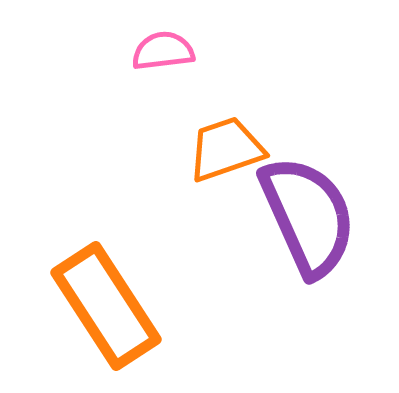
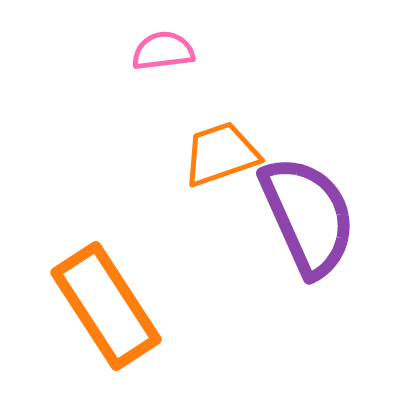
orange trapezoid: moved 5 px left, 5 px down
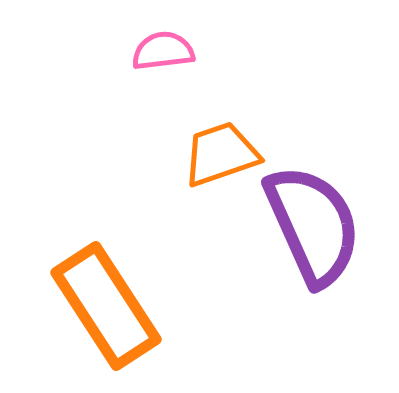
purple semicircle: moved 5 px right, 9 px down
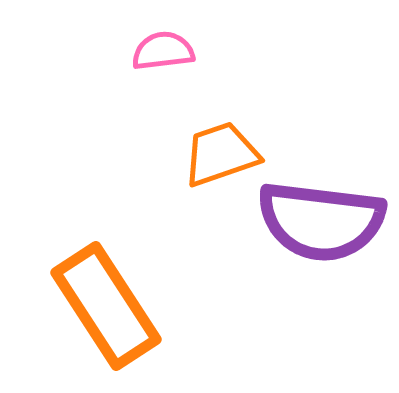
purple semicircle: moved 8 px right, 4 px up; rotated 121 degrees clockwise
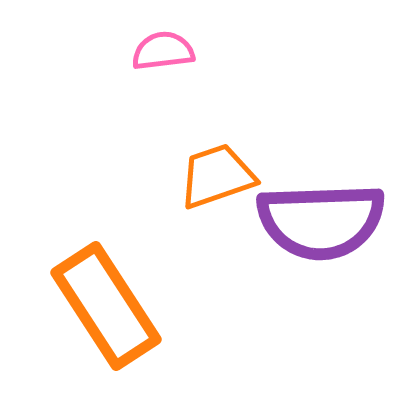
orange trapezoid: moved 4 px left, 22 px down
purple semicircle: rotated 9 degrees counterclockwise
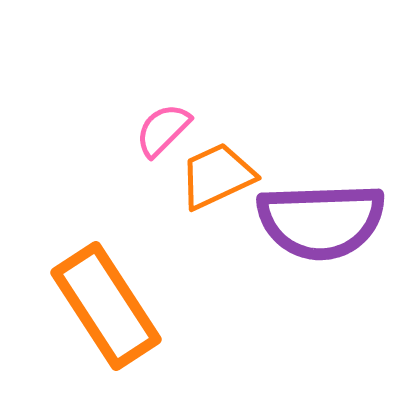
pink semicircle: moved 79 px down; rotated 38 degrees counterclockwise
orange trapezoid: rotated 6 degrees counterclockwise
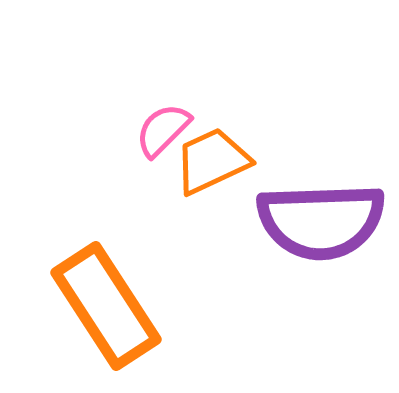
orange trapezoid: moved 5 px left, 15 px up
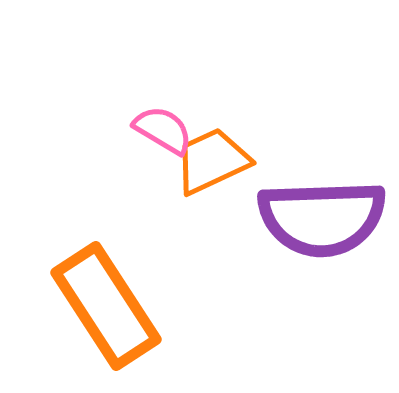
pink semicircle: rotated 76 degrees clockwise
purple semicircle: moved 1 px right, 3 px up
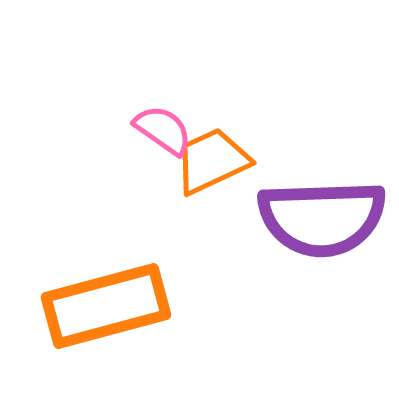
pink semicircle: rotated 4 degrees clockwise
orange rectangle: rotated 72 degrees counterclockwise
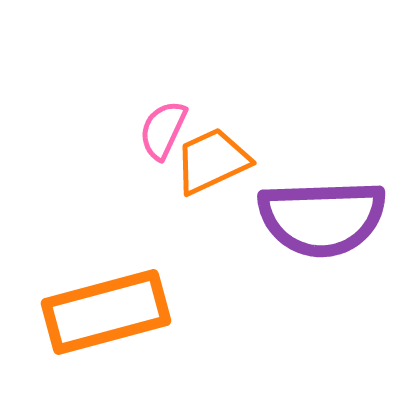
pink semicircle: rotated 100 degrees counterclockwise
orange rectangle: moved 6 px down
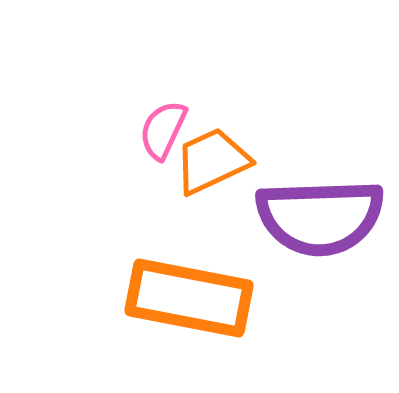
purple semicircle: moved 2 px left, 1 px up
orange rectangle: moved 83 px right, 14 px up; rotated 26 degrees clockwise
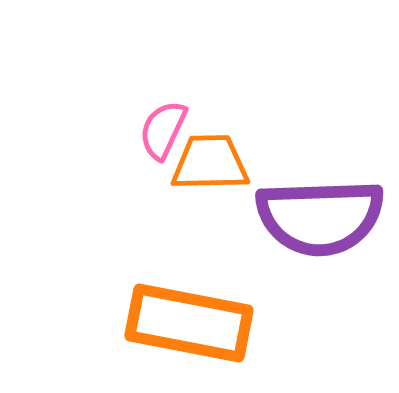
orange trapezoid: moved 2 px left, 2 px down; rotated 24 degrees clockwise
orange rectangle: moved 25 px down
